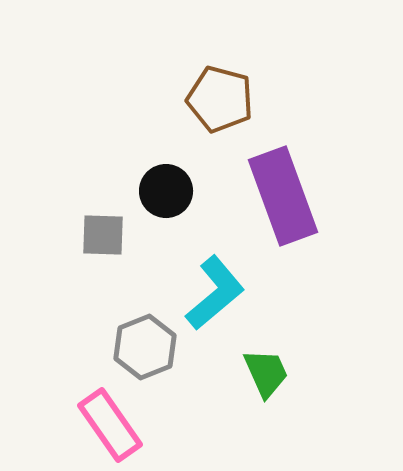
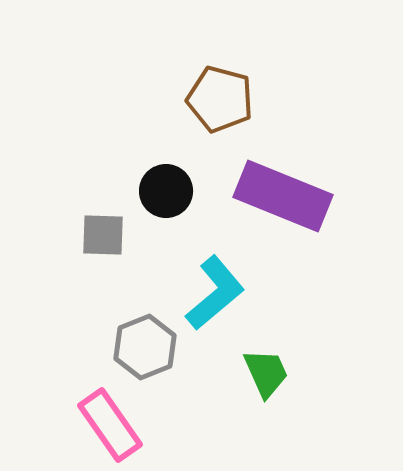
purple rectangle: rotated 48 degrees counterclockwise
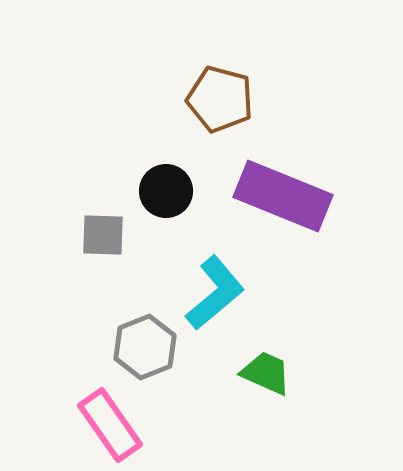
green trapezoid: rotated 42 degrees counterclockwise
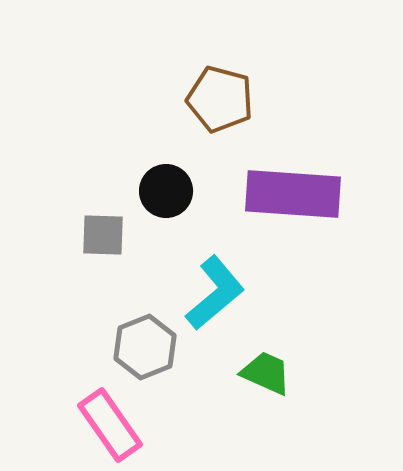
purple rectangle: moved 10 px right, 2 px up; rotated 18 degrees counterclockwise
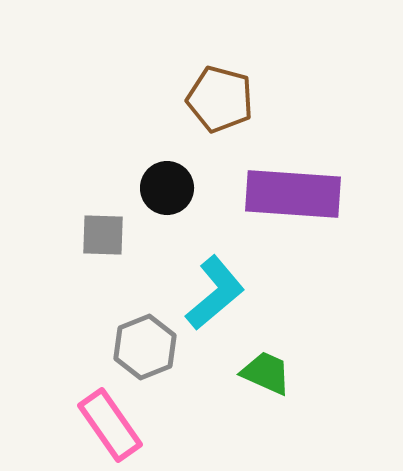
black circle: moved 1 px right, 3 px up
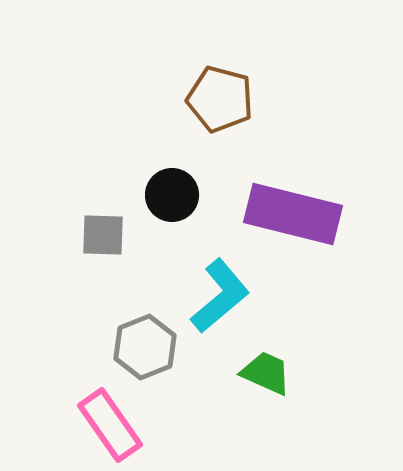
black circle: moved 5 px right, 7 px down
purple rectangle: moved 20 px down; rotated 10 degrees clockwise
cyan L-shape: moved 5 px right, 3 px down
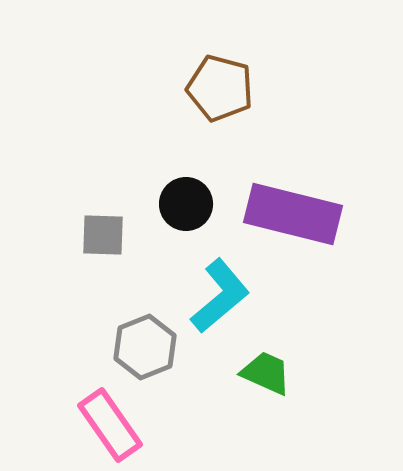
brown pentagon: moved 11 px up
black circle: moved 14 px right, 9 px down
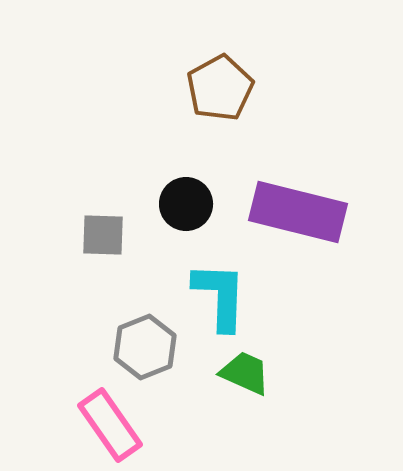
brown pentagon: rotated 28 degrees clockwise
purple rectangle: moved 5 px right, 2 px up
cyan L-shape: rotated 48 degrees counterclockwise
green trapezoid: moved 21 px left
